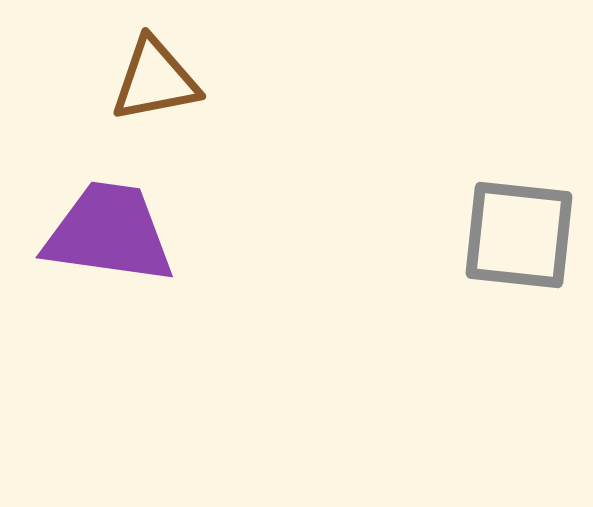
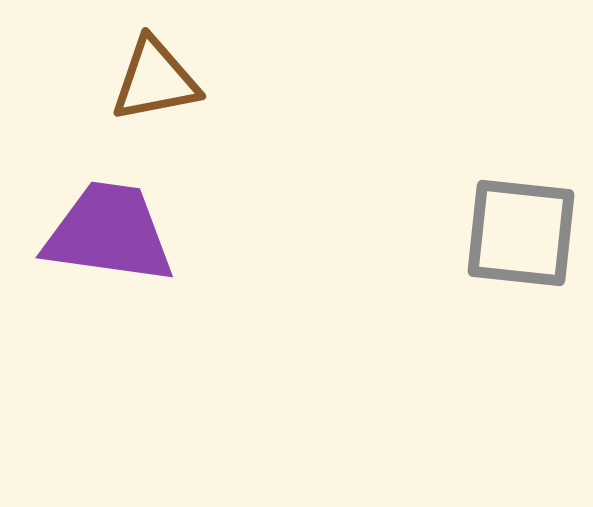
gray square: moved 2 px right, 2 px up
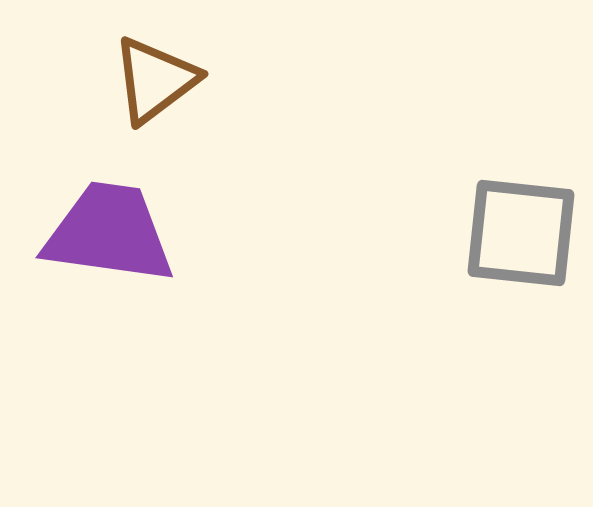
brown triangle: rotated 26 degrees counterclockwise
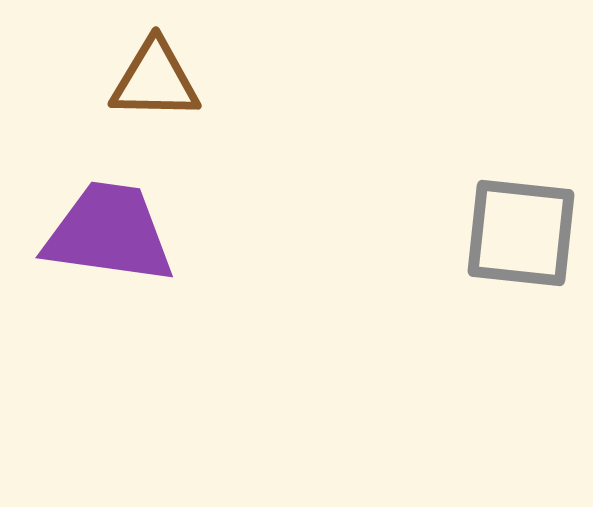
brown triangle: rotated 38 degrees clockwise
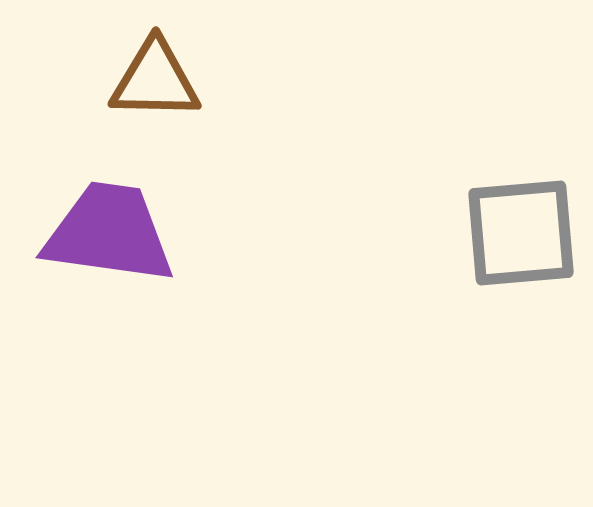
gray square: rotated 11 degrees counterclockwise
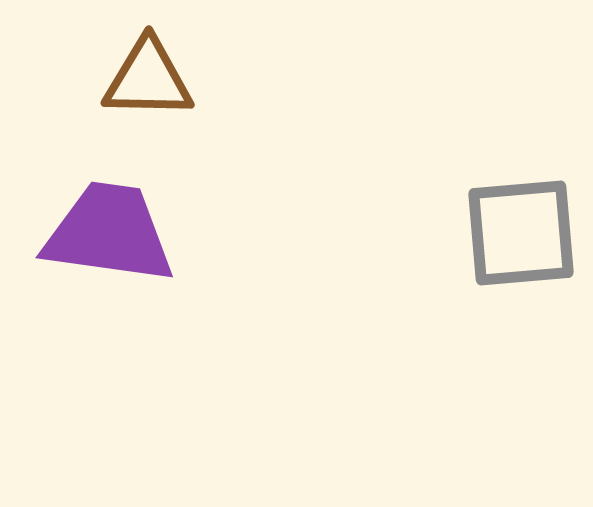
brown triangle: moved 7 px left, 1 px up
